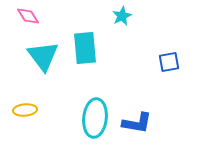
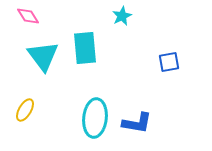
yellow ellipse: rotated 55 degrees counterclockwise
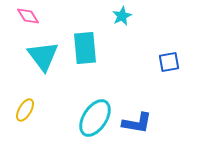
cyan ellipse: rotated 27 degrees clockwise
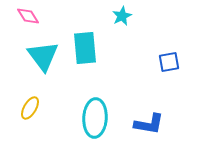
yellow ellipse: moved 5 px right, 2 px up
cyan ellipse: rotated 30 degrees counterclockwise
blue L-shape: moved 12 px right, 1 px down
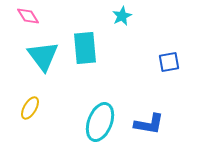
cyan ellipse: moved 5 px right, 4 px down; rotated 18 degrees clockwise
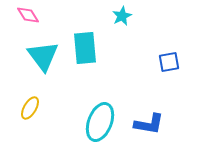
pink diamond: moved 1 px up
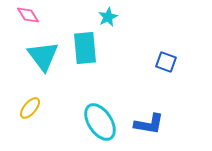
cyan star: moved 14 px left, 1 px down
blue square: moved 3 px left; rotated 30 degrees clockwise
yellow ellipse: rotated 10 degrees clockwise
cyan ellipse: rotated 54 degrees counterclockwise
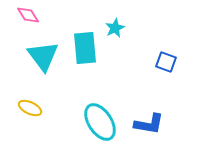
cyan star: moved 7 px right, 11 px down
yellow ellipse: rotated 75 degrees clockwise
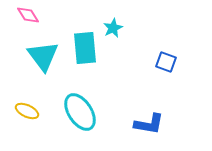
cyan star: moved 2 px left
yellow ellipse: moved 3 px left, 3 px down
cyan ellipse: moved 20 px left, 10 px up
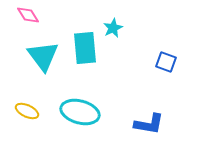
cyan ellipse: rotated 42 degrees counterclockwise
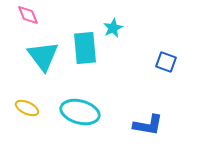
pink diamond: rotated 10 degrees clockwise
yellow ellipse: moved 3 px up
blue L-shape: moved 1 px left, 1 px down
